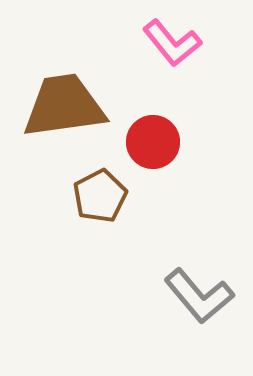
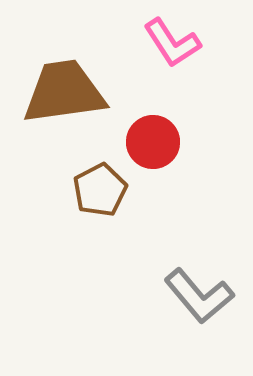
pink L-shape: rotated 6 degrees clockwise
brown trapezoid: moved 14 px up
brown pentagon: moved 6 px up
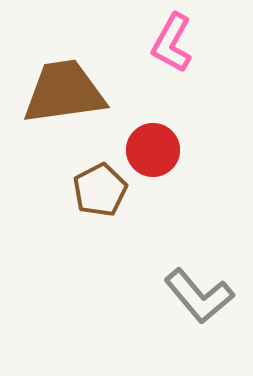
pink L-shape: rotated 62 degrees clockwise
red circle: moved 8 px down
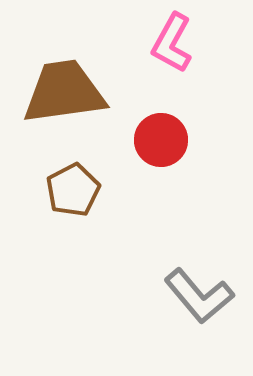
red circle: moved 8 px right, 10 px up
brown pentagon: moved 27 px left
